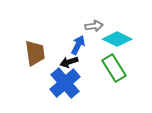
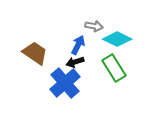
gray arrow: rotated 18 degrees clockwise
brown trapezoid: rotated 48 degrees counterclockwise
black arrow: moved 6 px right
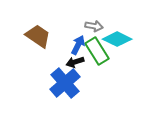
brown trapezoid: moved 3 px right, 17 px up
green rectangle: moved 17 px left, 17 px up
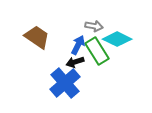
brown trapezoid: moved 1 px left, 1 px down
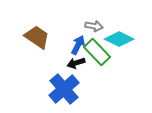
cyan diamond: moved 2 px right
green rectangle: moved 1 px down; rotated 12 degrees counterclockwise
black arrow: moved 1 px right, 1 px down
blue cross: moved 1 px left, 6 px down
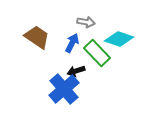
gray arrow: moved 8 px left, 4 px up
cyan diamond: rotated 8 degrees counterclockwise
blue arrow: moved 6 px left, 2 px up
green rectangle: moved 1 px down
black arrow: moved 8 px down
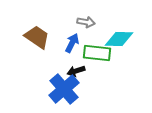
cyan diamond: rotated 16 degrees counterclockwise
green rectangle: rotated 40 degrees counterclockwise
